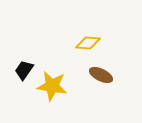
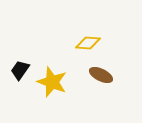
black trapezoid: moved 4 px left
yellow star: moved 4 px up; rotated 12 degrees clockwise
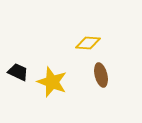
black trapezoid: moved 2 px left, 2 px down; rotated 80 degrees clockwise
brown ellipse: rotated 50 degrees clockwise
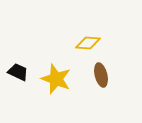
yellow star: moved 4 px right, 3 px up
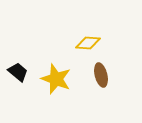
black trapezoid: rotated 15 degrees clockwise
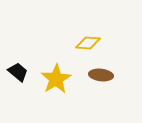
brown ellipse: rotated 70 degrees counterclockwise
yellow star: rotated 20 degrees clockwise
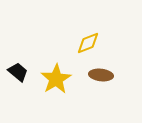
yellow diamond: rotated 25 degrees counterclockwise
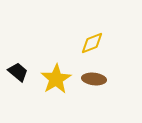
yellow diamond: moved 4 px right
brown ellipse: moved 7 px left, 4 px down
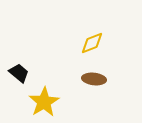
black trapezoid: moved 1 px right, 1 px down
yellow star: moved 12 px left, 23 px down
